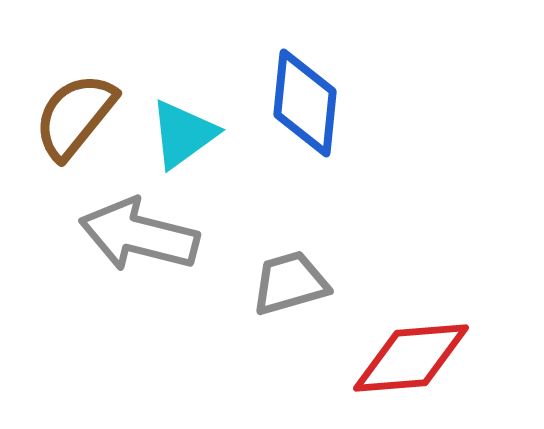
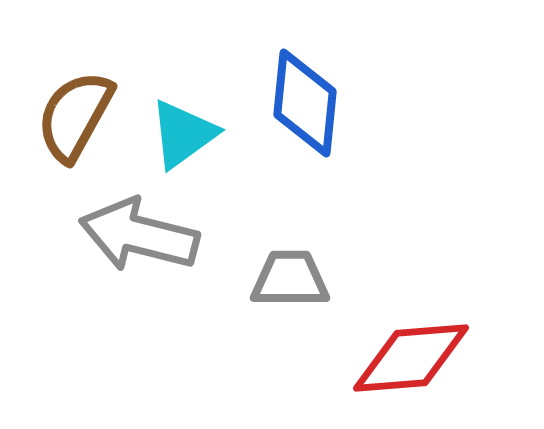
brown semicircle: rotated 10 degrees counterclockwise
gray trapezoid: moved 4 px up; rotated 16 degrees clockwise
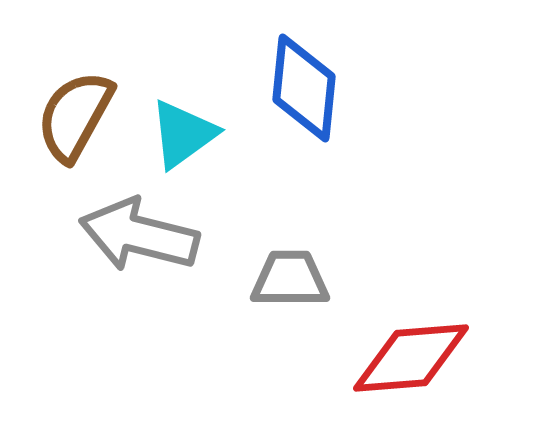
blue diamond: moved 1 px left, 15 px up
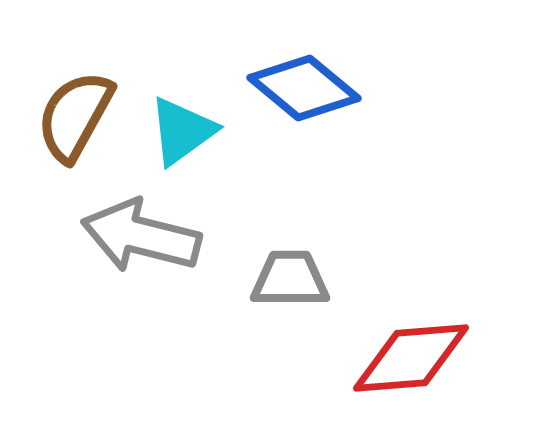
blue diamond: rotated 56 degrees counterclockwise
cyan triangle: moved 1 px left, 3 px up
gray arrow: moved 2 px right, 1 px down
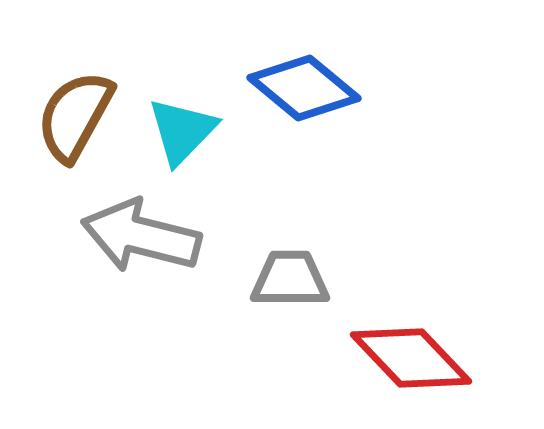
cyan triangle: rotated 10 degrees counterclockwise
red diamond: rotated 51 degrees clockwise
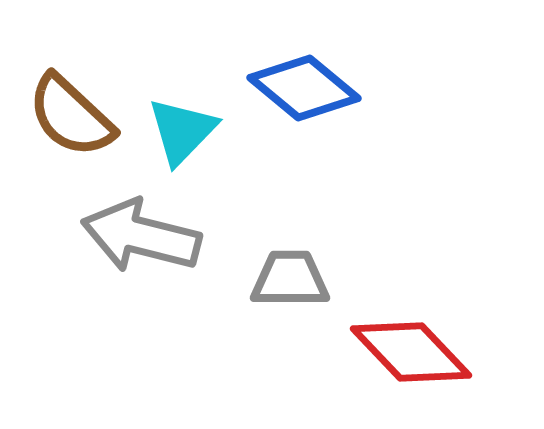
brown semicircle: moved 4 px left; rotated 76 degrees counterclockwise
red diamond: moved 6 px up
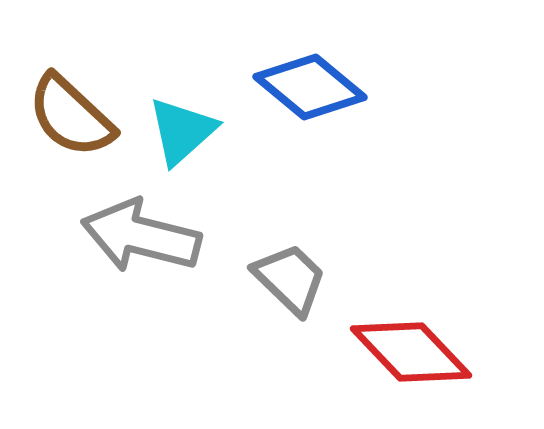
blue diamond: moved 6 px right, 1 px up
cyan triangle: rotated 4 degrees clockwise
gray trapezoid: rotated 44 degrees clockwise
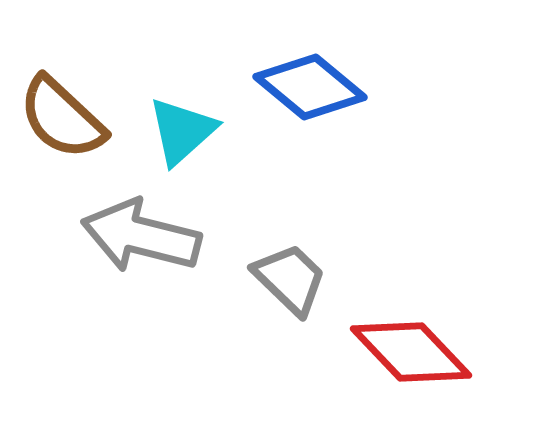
brown semicircle: moved 9 px left, 2 px down
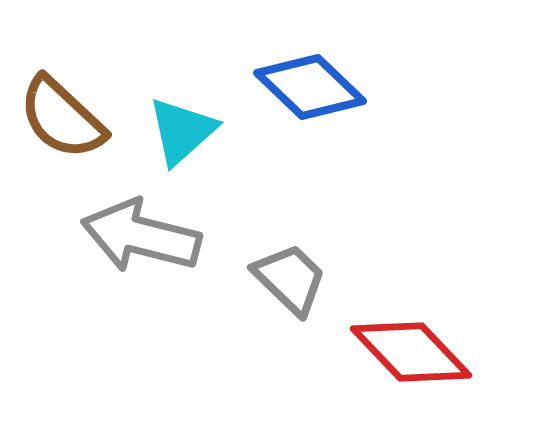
blue diamond: rotated 4 degrees clockwise
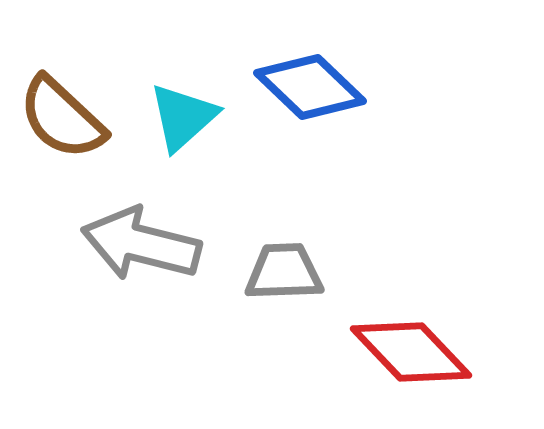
cyan triangle: moved 1 px right, 14 px up
gray arrow: moved 8 px down
gray trapezoid: moved 6 px left, 7 px up; rotated 46 degrees counterclockwise
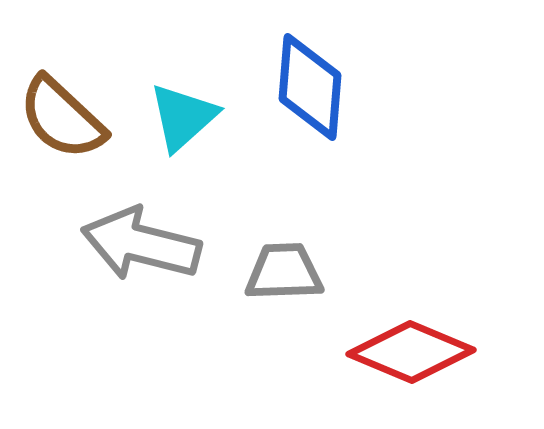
blue diamond: rotated 51 degrees clockwise
red diamond: rotated 24 degrees counterclockwise
